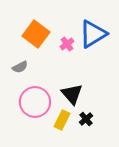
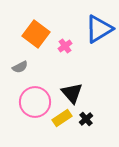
blue triangle: moved 6 px right, 5 px up
pink cross: moved 2 px left, 2 px down
black triangle: moved 1 px up
yellow rectangle: moved 2 px up; rotated 30 degrees clockwise
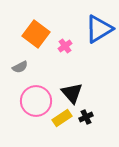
pink circle: moved 1 px right, 1 px up
black cross: moved 2 px up; rotated 16 degrees clockwise
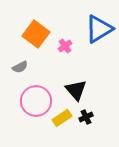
black triangle: moved 4 px right, 3 px up
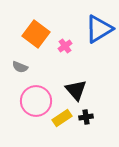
gray semicircle: rotated 49 degrees clockwise
black cross: rotated 16 degrees clockwise
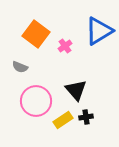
blue triangle: moved 2 px down
yellow rectangle: moved 1 px right, 2 px down
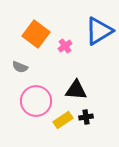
black triangle: rotated 45 degrees counterclockwise
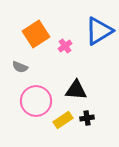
orange square: rotated 20 degrees clockwise
black cross: moved 1 px right, 1 px down
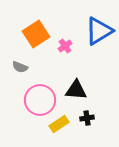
pink circle: moved 4 px right, 1 px up
yellow rectangle: moved 4 px left, 4 px down
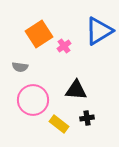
orange square: moved 3 px right
pink cross: moved 1 px left
gray semicircle: rotated 14 degrees counterclockwise
pink circle: moved 7 px left
yellow rectangle: rotated 72 degrees clockwise
